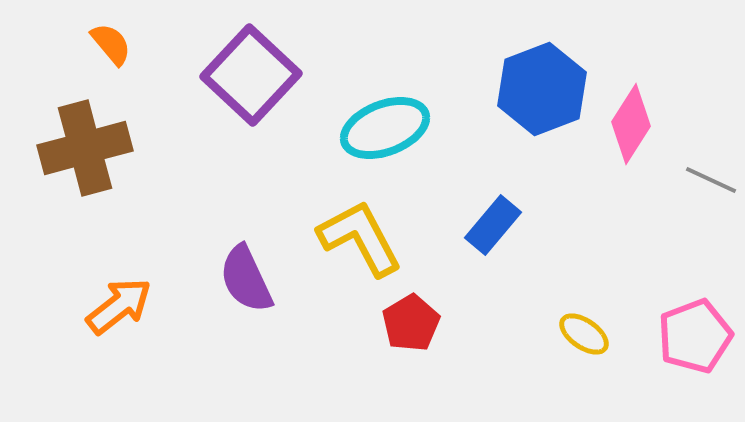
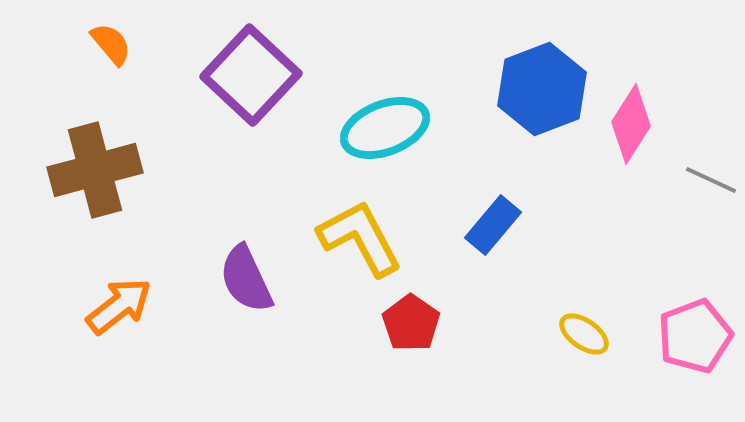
brown cross: moved 10 px right, 22 px down
red pentagon: rotated 6 degrees counterclockwise
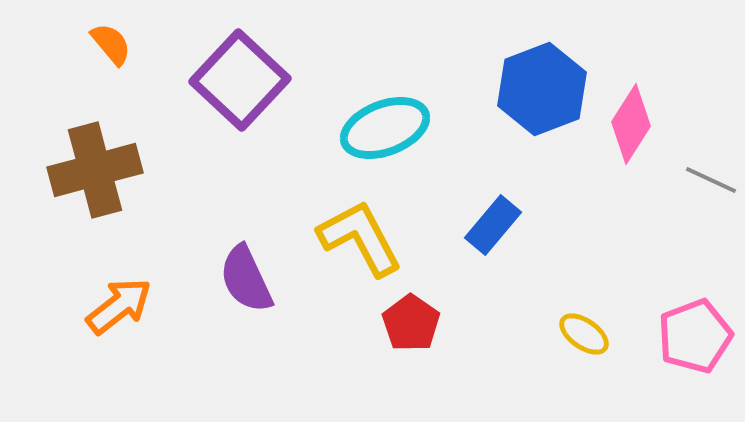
purple square: moved 11 px left, 5 px down
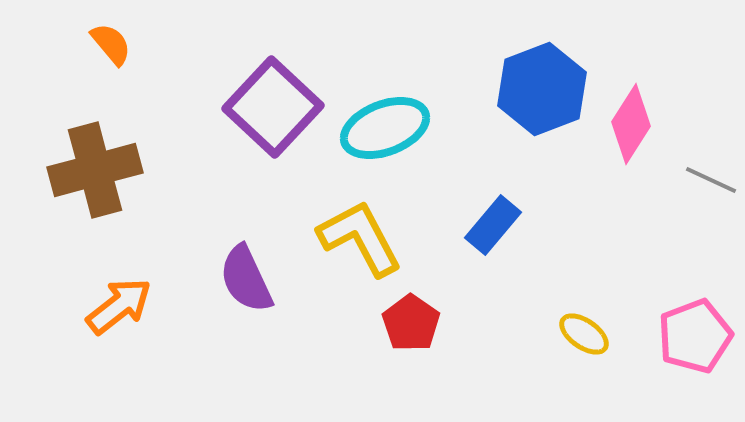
purple square: moved 33 px right, 27 px down
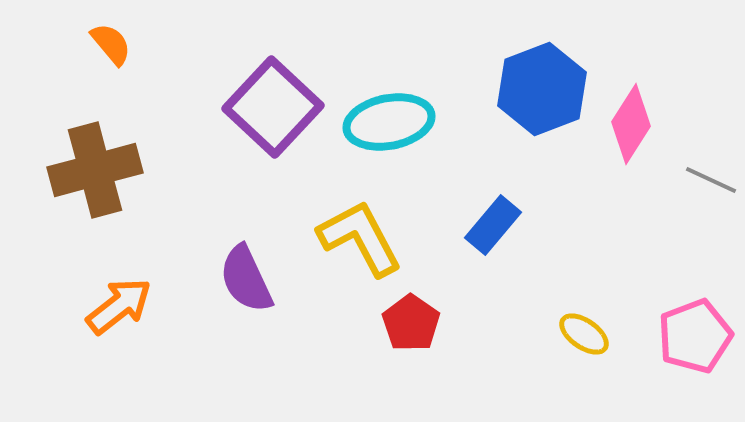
cyan ellipse: moved 4 px right, 6 px up; rotated 10 degrees clockwise
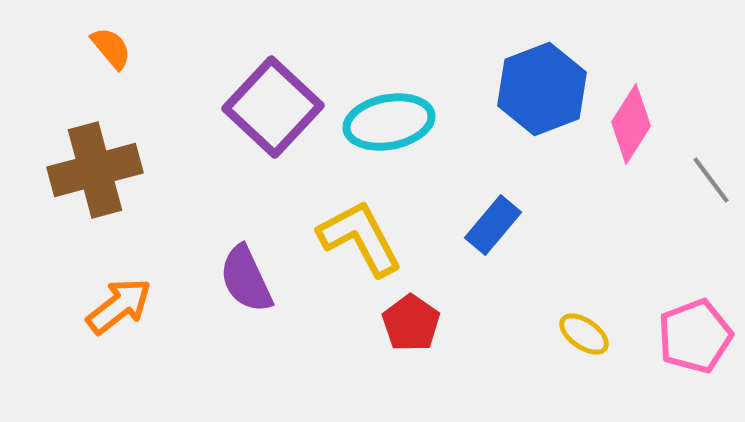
orange semicircle: moved 4 px down
gray line: rotated 28 degrees clockwise
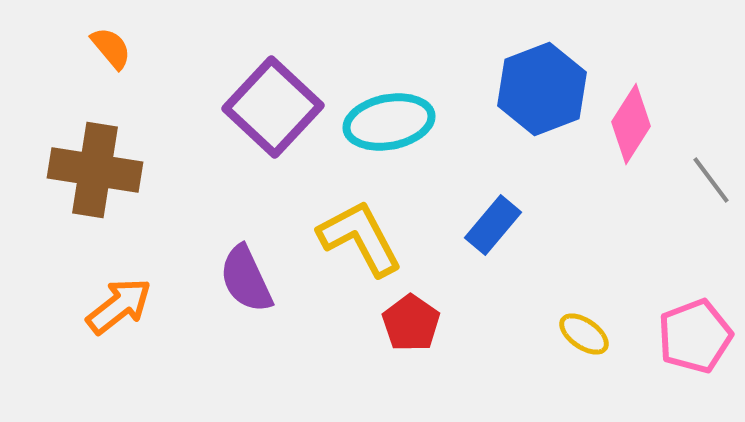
brown cross: rotated 24 degrees clockwise
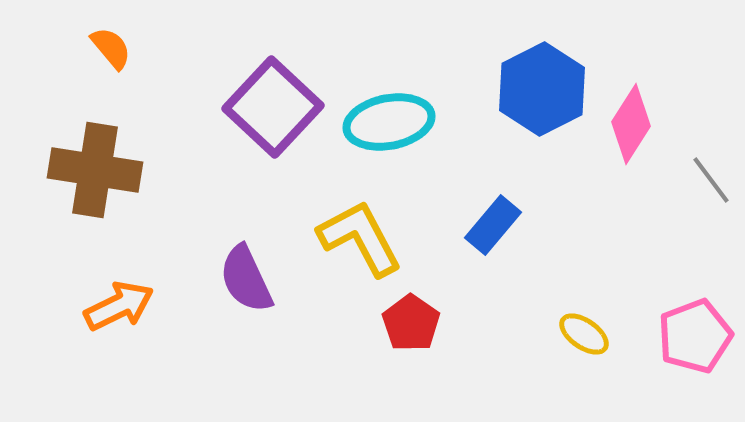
blue hexagon: rotated 6 degrees counterclockwise
orange arrow: rotated 12 degrees clockwise
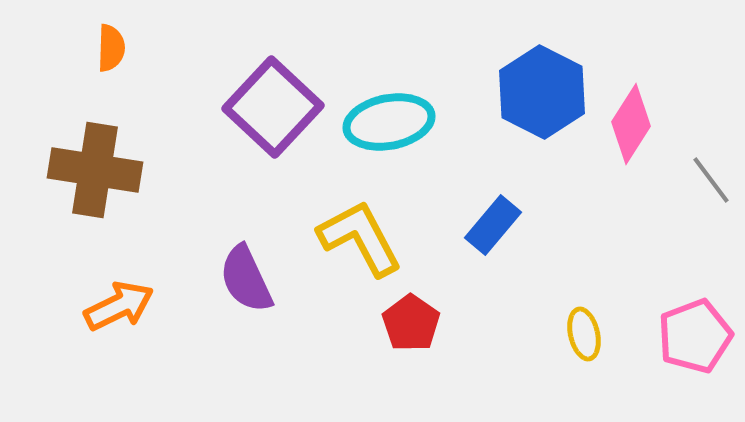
orange semicircle: rotated 42 degrees clockwise
blue hexagon: moved 3 px down; rotated 6 degrees counterclockwise
yellow ellipse: rotated 42 degrees clockwise
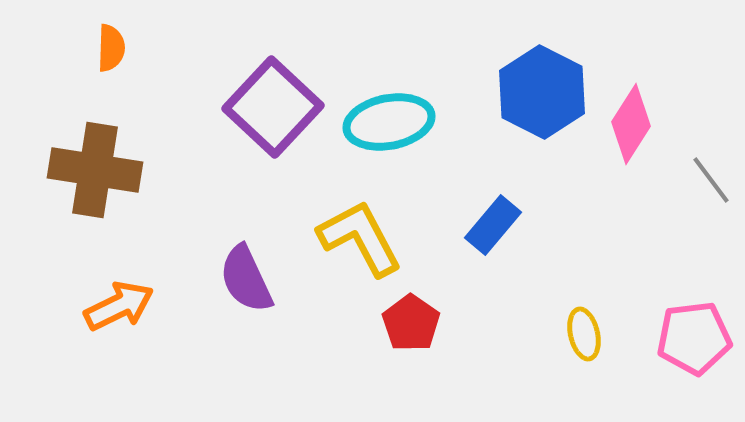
pink pentagon: moved 1 px left, 2 px down; rotated 14 degrees clockwise
